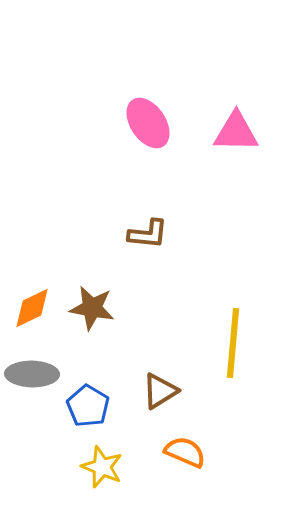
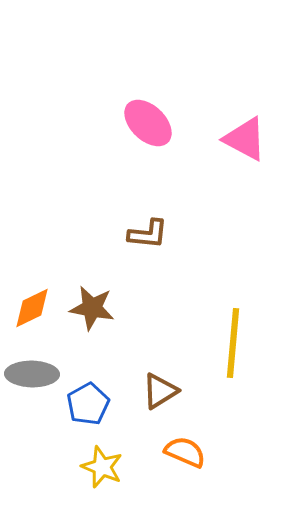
pink ellipse: rotated 12 degrees counterclockwise
pink triangle: moved 9 px right, 7 px down; rotated 27 degrees clockwise
blue pentagon: moved 2 px up; rotated 12 degrees clockwise
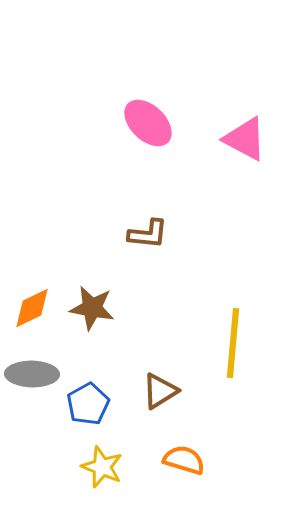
orange semicircle: moved 1 px left, 8 px down; rotated 6 degrees counterclockwise
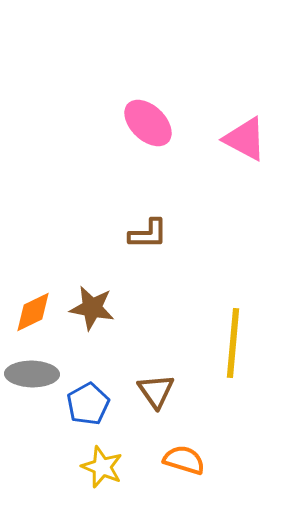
brown L-shape: rotated 6 degrees counterclockwise
orange diamond: moved 1 px right, 4 px down
brown triangle: moved 4 px left; rotated 33 degrees counterclockwise
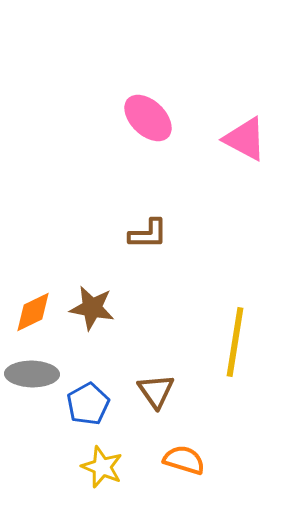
pink ellipse: moved 5 px up
yellow line: moved 2 px right, 1 px up; rotated 4 degrees clockwise
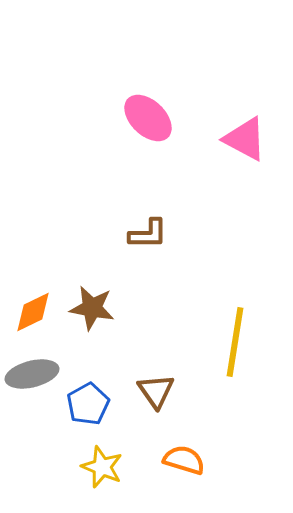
gray ellipse: rotated 15 degrees counterclockwise
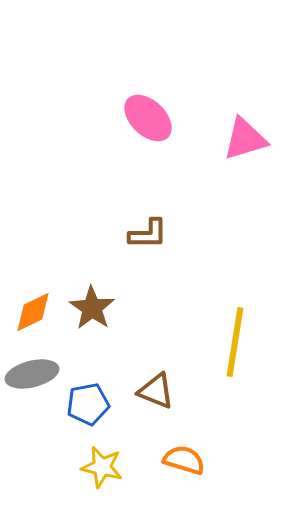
pink triangle: rotated 45 degrees counterclockwise
brown star: rotated 24 degrees clockwise
brown triangle: rotated 33 degrees counterclockwise
blue pentagon: rotated 18 degrees clockwise
yellow star: rotated 9 degrees counterclockwise
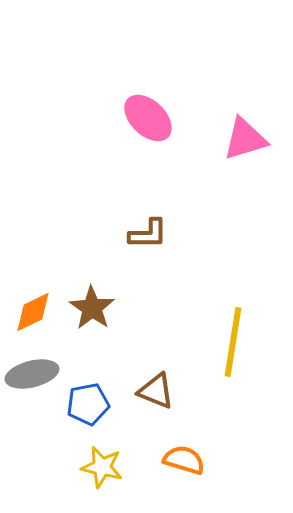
yellow line: moved 2 px left
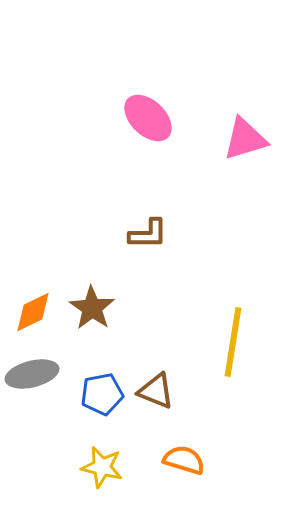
blue pentagon: moved 14 px right, 10 px up
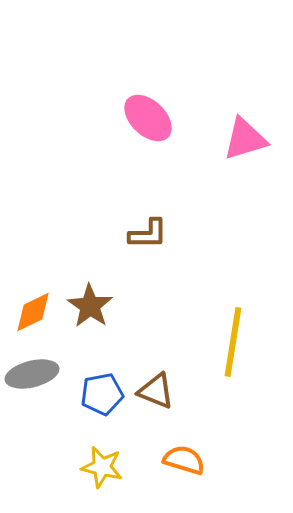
brown star: moved 2 px left, 2 px up
